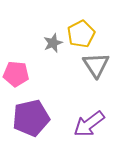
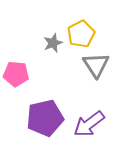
purple pentagon: moved 14 px right
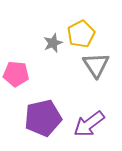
purple pentagon: moved 2 px left
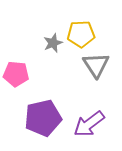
yellow pentagon: rotated 24 degrees clockwise
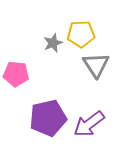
purple pentagon: moved 5 px right
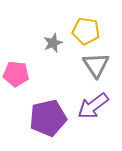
yellow pentagon: moved 5 px right, 3 px up; rotated 12 degrees clockwise
purple arrow: moved 4 px right, 18 px up
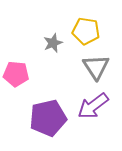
gray triangle: moved 2 px down
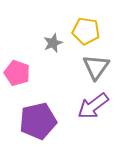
gray triangle: rotated 8 degrees clockwise
pink pentagon: moved 1 px right, 1 px up; rotated 15 degrees clockwise
purple pentagon: moved 10 px left, 3 px down
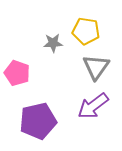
gray star: rotated 18 degrees clockwise
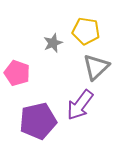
gray star: rotated 18 degrees counterclockwise
gray triangle: rotated 12 degrees clockwise
purple arrow: moved 13 px left, 1 px up; rotated 16 degrees counterclockwise
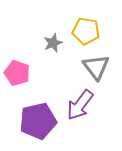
gray triangle: rotated 24 degrees counterclockwise
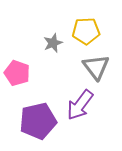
yellow pentagon: rotated 12 degrees counterclockwise
